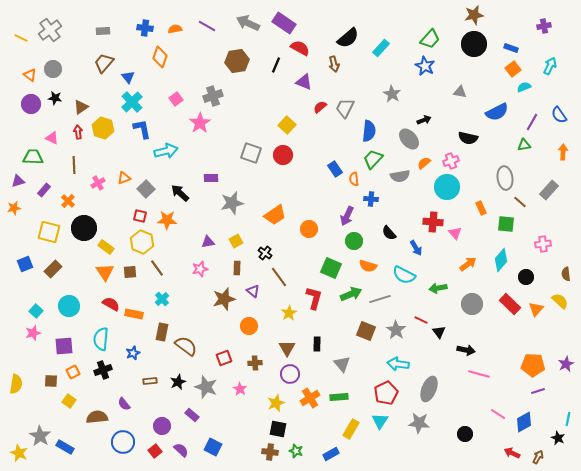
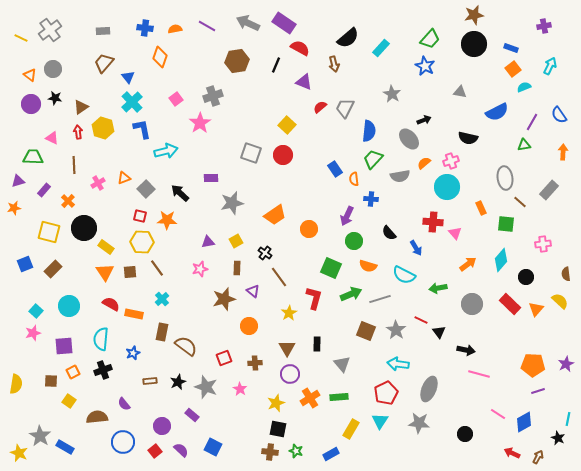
yellow hexagon at (142, 242): rotated 20 degrees counterclockwise
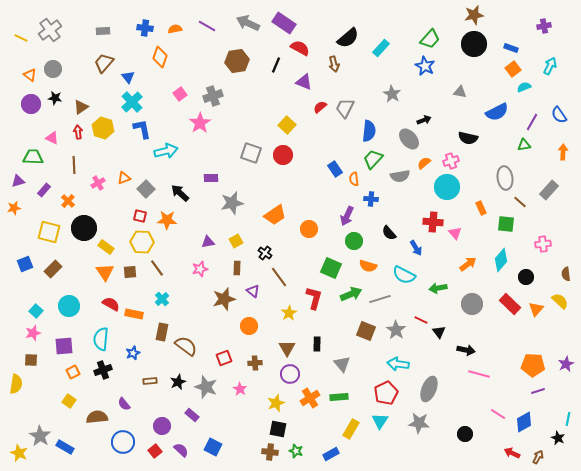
pink square at (176, 99): moved 4 px right, 5 px up
brown square at (51, 381): moved 20 px left, 21 px up
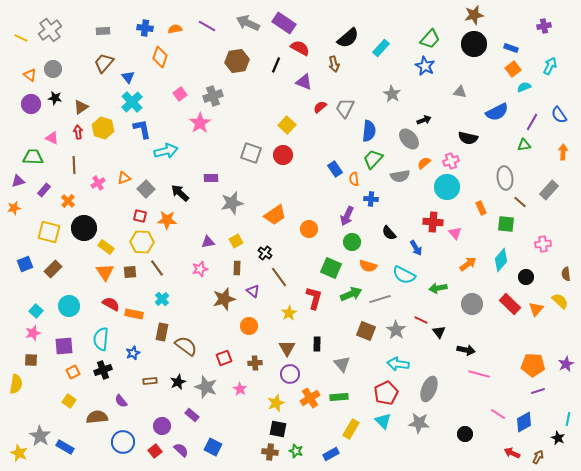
green circle at (354, 241): moved 2 px left, 1 px down
purple semicircle at (124, 404): moved 3 px left, 3 px up
cyan triangle at (380, 421): moved 3 px right; rotated 18 degrees counterclockwise
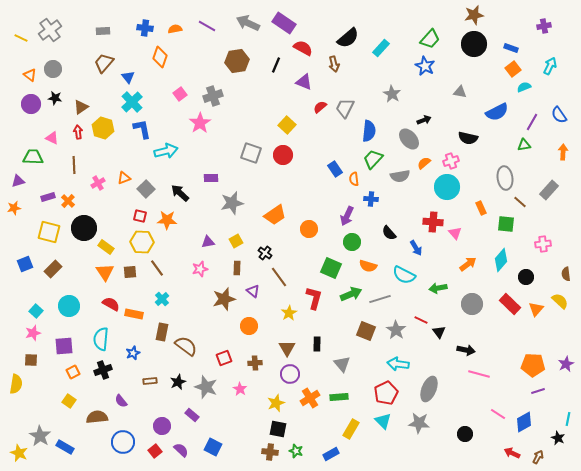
red semicircle at (300, 48): moved 3 px right
purple rectangle at (44, 190): moved 4 px right, 7 px down; rotated 32 degrees clockwise
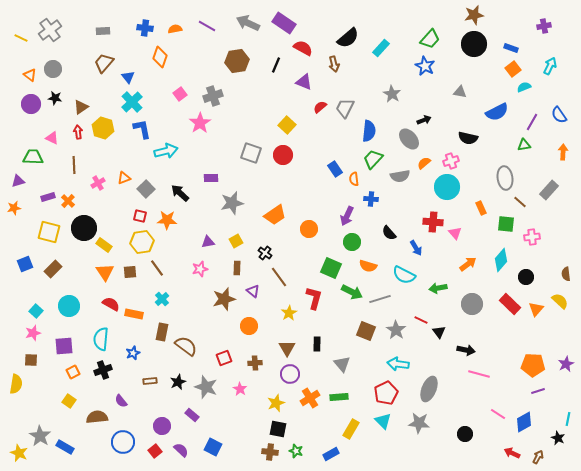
yellow hexagon at (142, 242): rotated 10 degrees counterclockwise
pink cross at (543, 244): moved 11 px left, 7 px up
yellow rectangle at (106, 247): moved 2 px left, 2 px up
green arrow at (351, 294): moved 1 px right, 2 px up; rotated 50 degrees clockwise
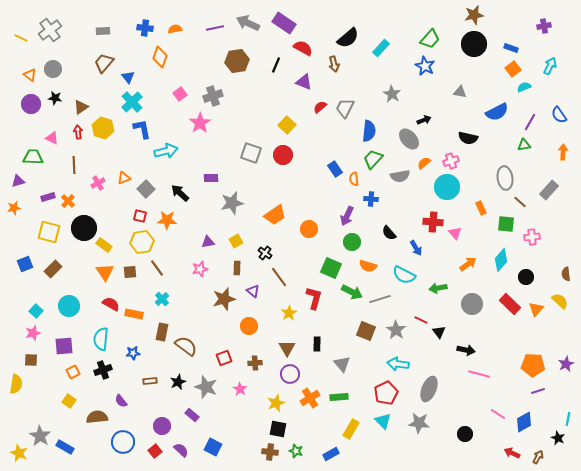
purple line at (207, 26): moved 8 px right, 2 px down; rotated 42 degrees counterclockwise
purple line at (532, 122): moved 2 px left
blue star at (133, 353): rotated 16 degrees clockwise
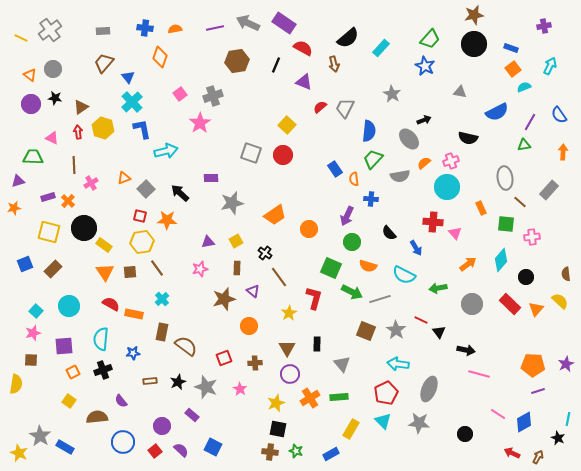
pink cross at (98, 183): moved 7 px left
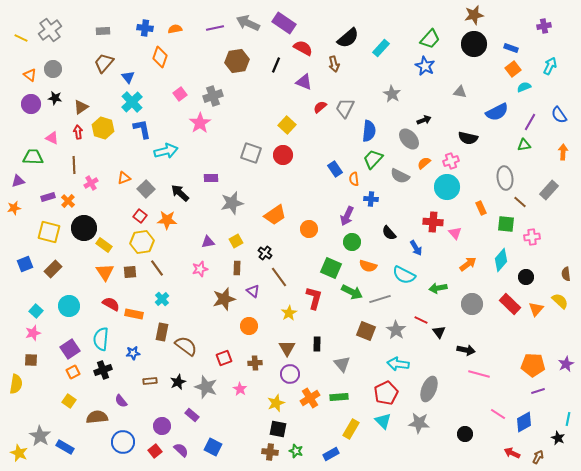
gray semicircle at (400, 176): rotated 36 degrees clockwise
red square at (140, 216): rotated 24 degrees clockwise
purple square at (64, 346): moved 6 px right, 3 px down; rotated 30 degrees counterclockwise
